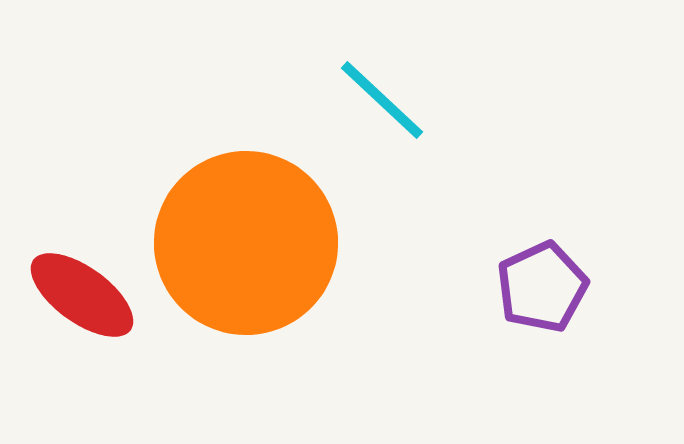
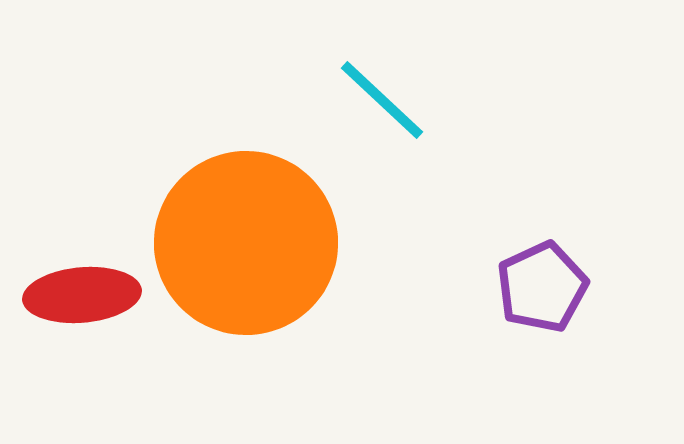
red ellipse: rotated 41 degrees counterclockwise
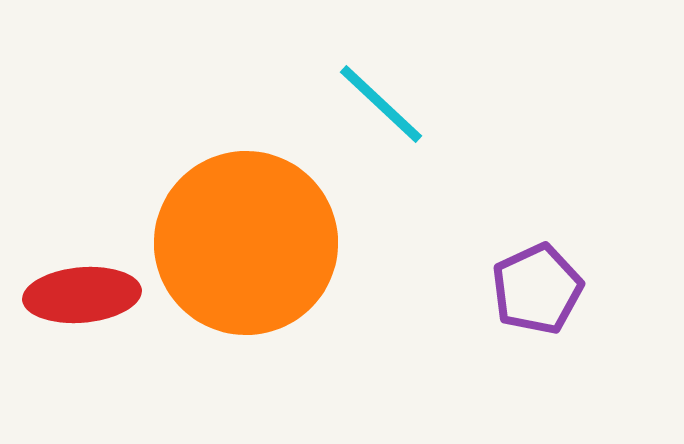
cyan line: moved 1 px left, 4 px down
purple pentagon: moved 5 px left, 2 px down
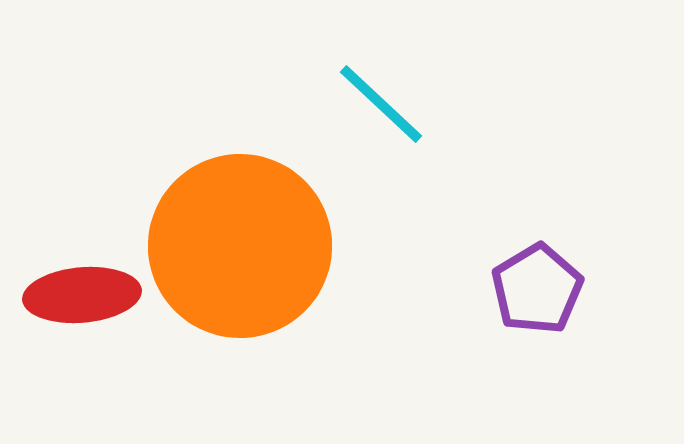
orange circle: moved 6 px left, 3 px down
purple pentagon: rotated 6 degrees counterclockwise
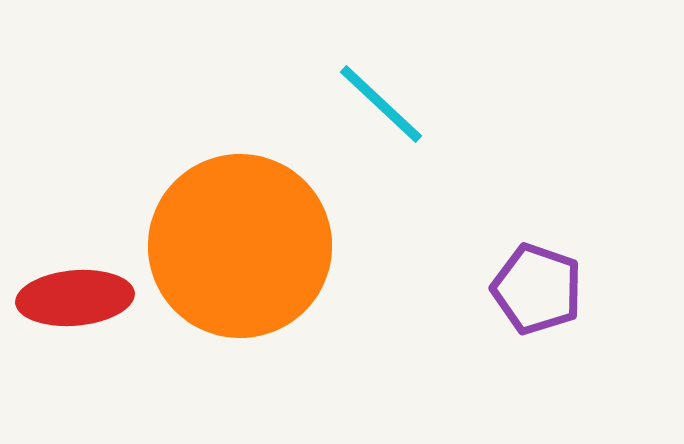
purple pentagon: rotated 22 degrees counterclockwise
red ellipse: moved 7 px left, 3 px down
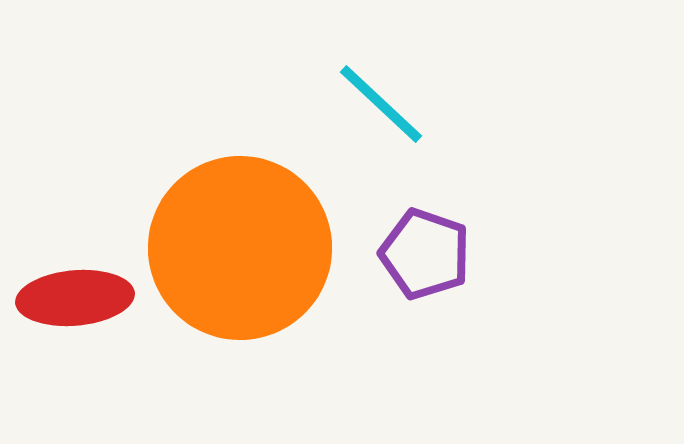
orange circle: moved 2 px down
purple pentagon: moved 112 px left, 35 px up
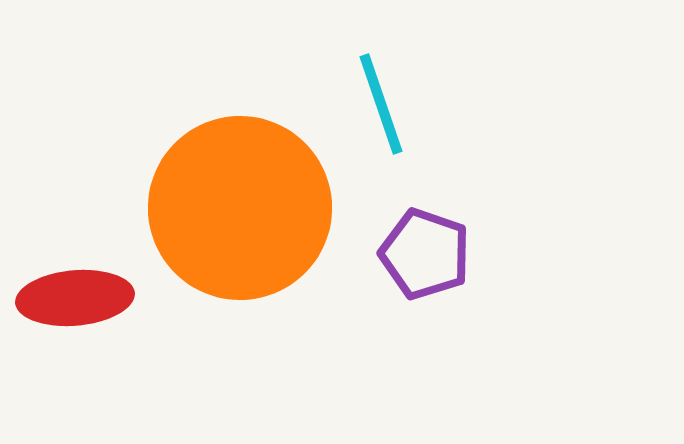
cyan line: rotated 28 degrees clockwise
orange circle: moved 40 px up
